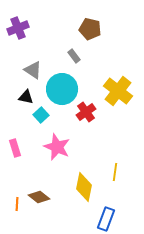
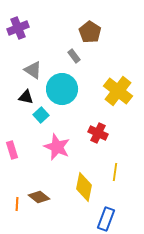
brown pentagon: moved 3 px down; rotated 20 degrees clockwise
red cross: moved 12 px right, 21 px down; rotated 30 degrees counterclockwise
pink rectangle: moved 3 px left, 2 px down
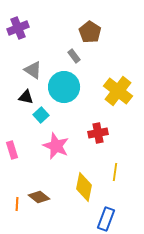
cyan circle: moved 2 px right, 2 px up
red cross: rotated 36 degrees counterclockwise
pink star: moved 1 px left, 1 px up
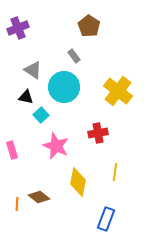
brown pentagon: moved 1 px left, 6 px up
yellow diamond: moved 6 px left, 5 px up
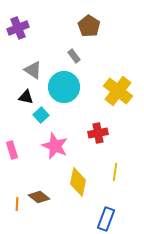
pink star: moved 1 px left
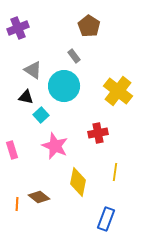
cyan circle: moved 1 px up
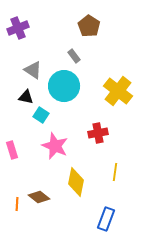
cyan square: rotated 14 degrees counterclockwise
yellow diamond: moved 2 px left
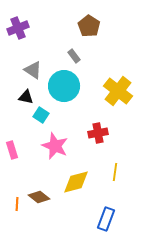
yellow diamond: rotated 64 degrees clockwise
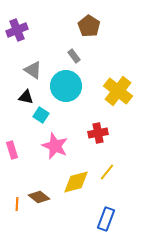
purple cross: moved 1 px left, 2 px down
cyan circle: moved 2 px right
yellow line: moved 8 px left; rotated 30 degrees clockwise
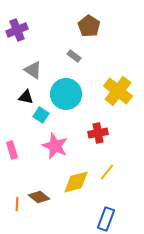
gray rectangle: rotated 16 degrees counterclockwise
cyan circle: moved 8 px down
